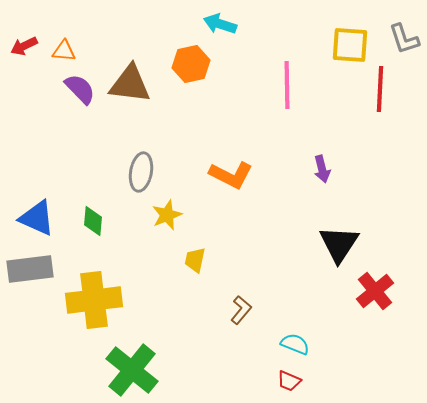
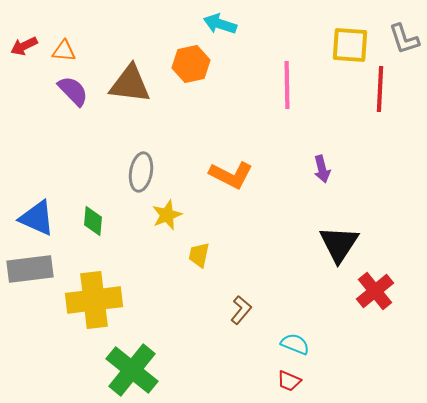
purple semicircle: moved 7 px left, 2 px down
yellow trapezoid: moved 4 px right, 5 px up
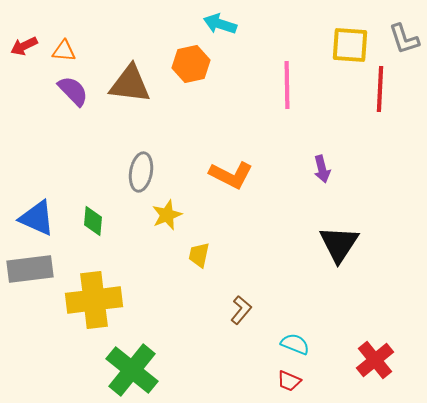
red cross: moved 69 px down
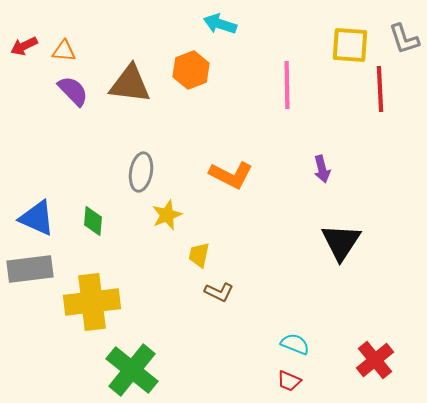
orange hexagon: moved 6 px down; rotated 9 degrees counterclockwise
red line: rotated 6 degrees counterclockwise
black triangle: moved 2 px right, 2 px up
yellow cross: moved 2 px left, 2 px down
brown L-shape: moved 22 px left, 18 px up; rotated 76 degrees clockwise
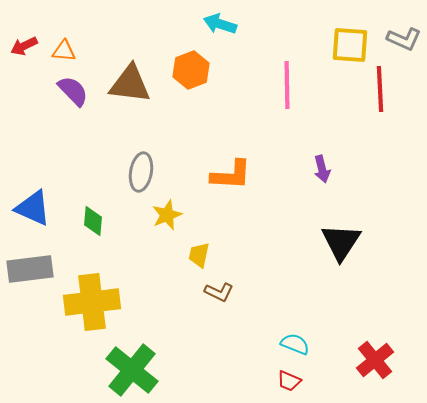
gray L-shape: rotated 48 degrees counterclockwise
orange L-shape: rotated 24 degrees counterclockwise
blue triangle: moved 4 px left, 10 px up
